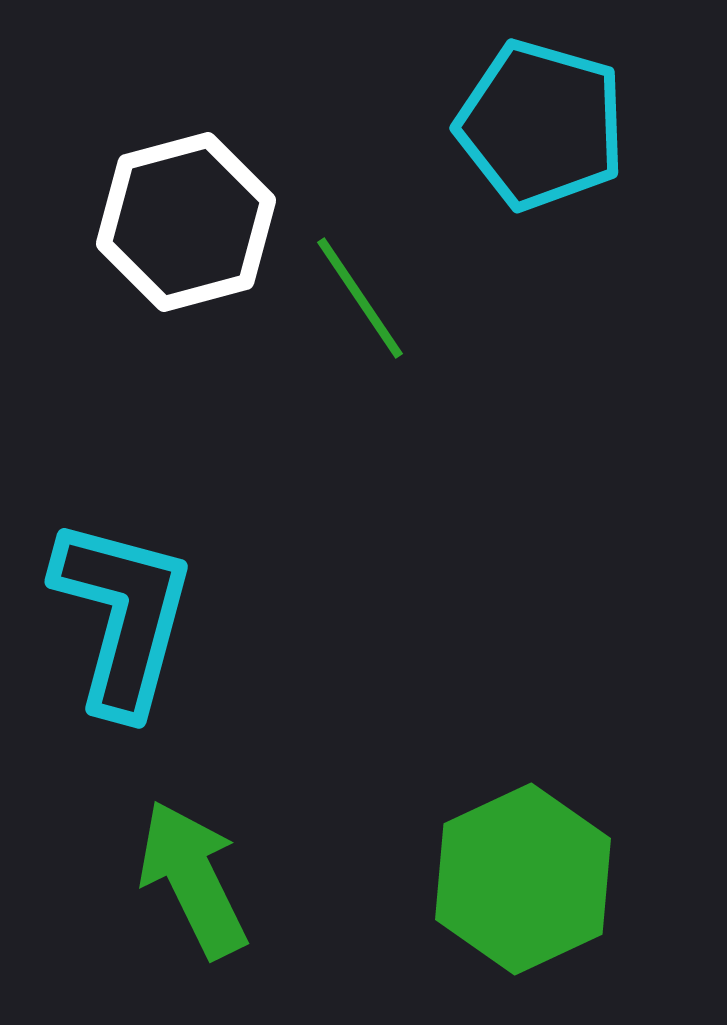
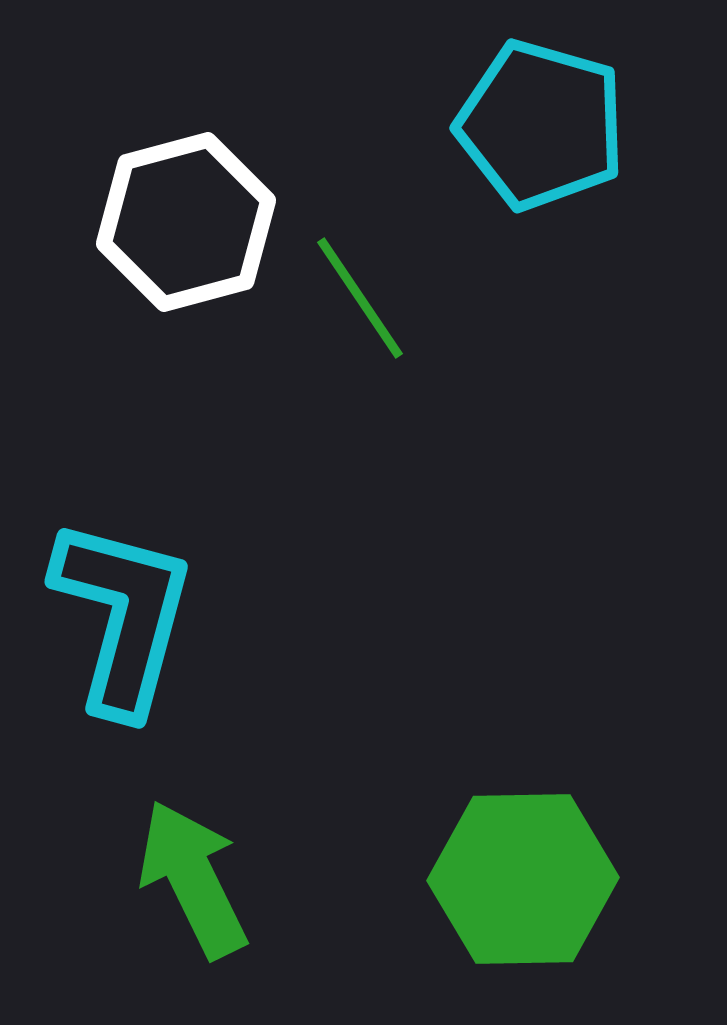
green hexagon: rotated 24 degrees clockwise
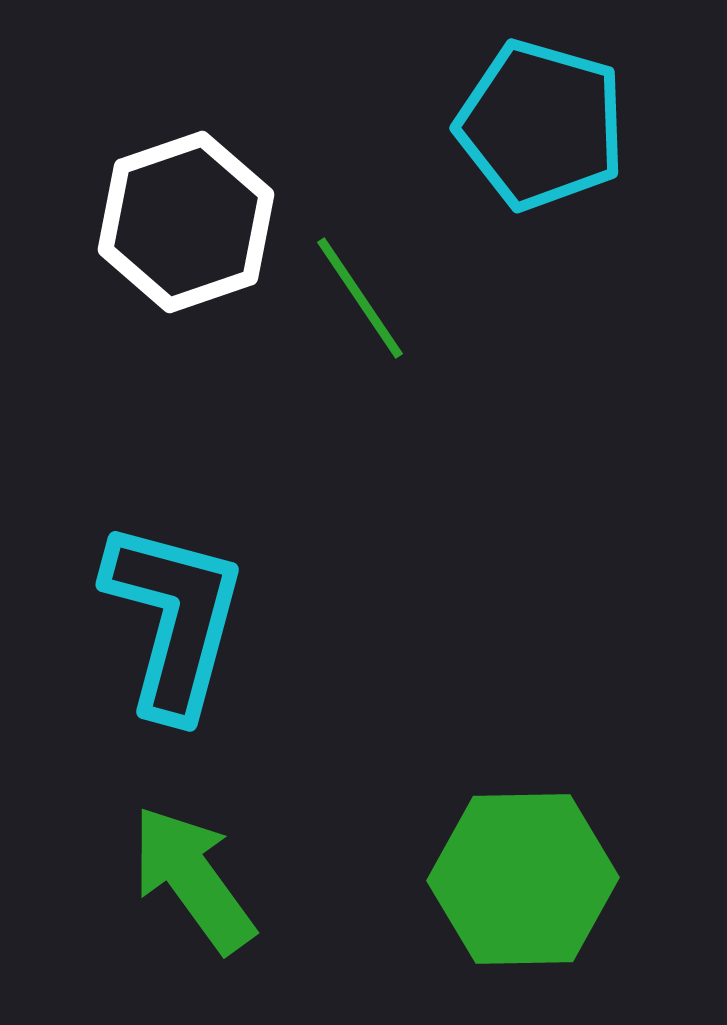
white hexagon: rotated 4 degrees counterclockwise
cyan L-shape: moved 51 px right, 3 px down
green arrow: rotated 10 degrees counterclockwise
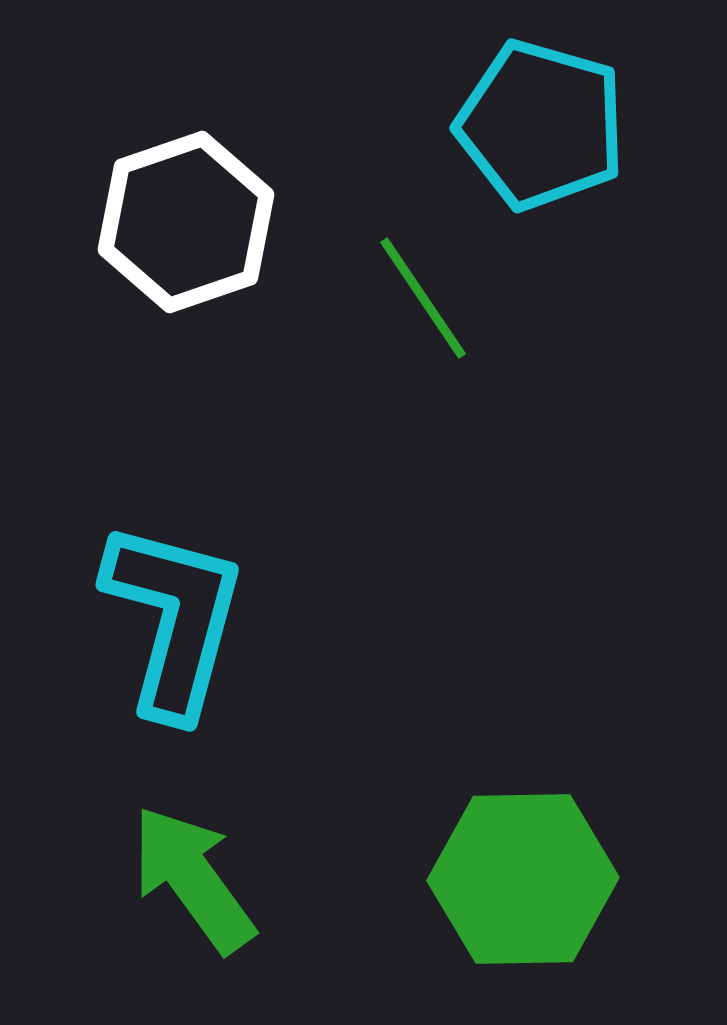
green line: moved 63 px right
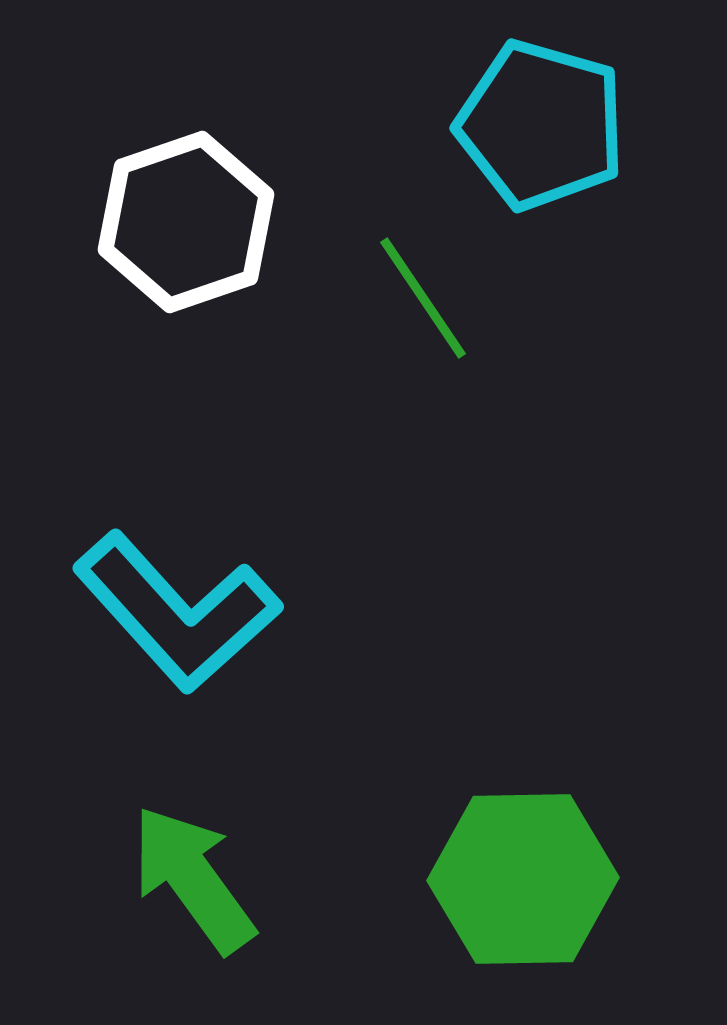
cyan L-shape: moved 3 px right, 7 px up; rotated 123 degrees clockwise
